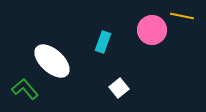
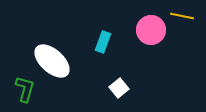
pink circle: moved 1 px left
green L-shape: rotated 56 degrees clockwise
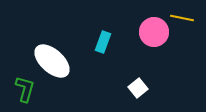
yellow line: moved 2 px down
pink circle: moved 3 px right, 2 px down
white square: moved 19 px right
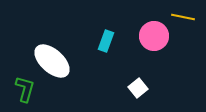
yellow line: moved 1 px right, 1 px up
pink circle: moved 4 px down
cyan rectangle: moved 3 px right, 1 px up
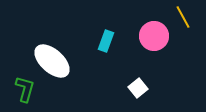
yellow line: rotated 50 degrees clockwise
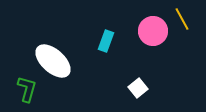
yellow line: moved 1 px left, 2 px down
pink circle: moved 1 px left, 5 px up
white ellipse: moved 1 px right
green L-shape: moved 2 px right
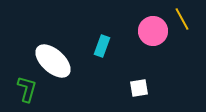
cyan rectangle: moved 4 px left, 5 px down
white square: moved 1 px right; rotated 30 degrees clockwise
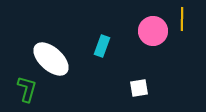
yellow line: rotated 30 degrees clockwise
white ellipse: moved 2 px left, 2 px up
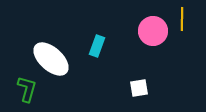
cyan rectangle: moved 5 px left
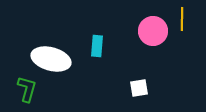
cyan rectangle: rotated 15 degrees counterclockwise
white ellipse: rotated 27 degrees counterclockwise
